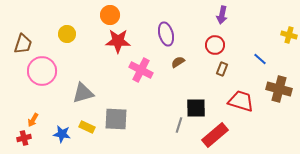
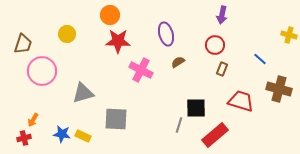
yellow rectangle: moved 4 px left, 9 px down
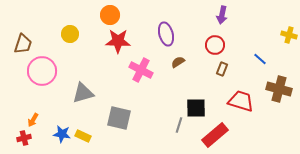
yellow circle: moved 3 px right
gray square: moved 3 px right, 1 px up; rotated 10 degrees clockwise
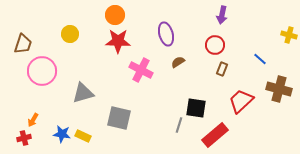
orange circle: moved 5 px right
red trapezoid: rotated 60 degrees counterclockwise
black square: rotated 10 degrees clockwise
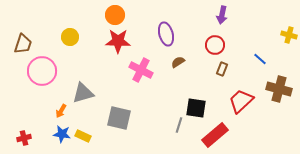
yellow circle: moved 3 px down
orange arrow: moved 28 px right, 9 px up
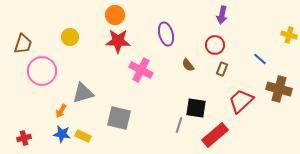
brown semicircle: moved 10 px right, 3 px down; rotated 96 degrees counterclockwise
